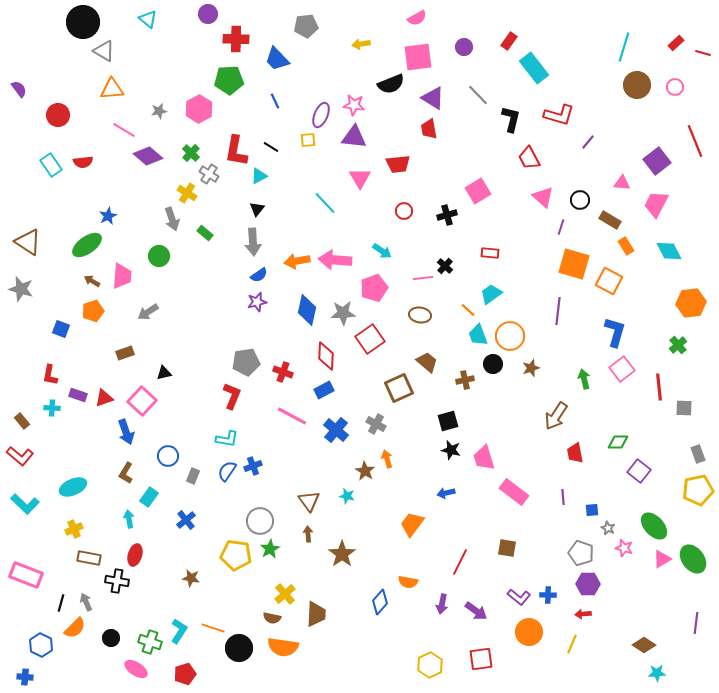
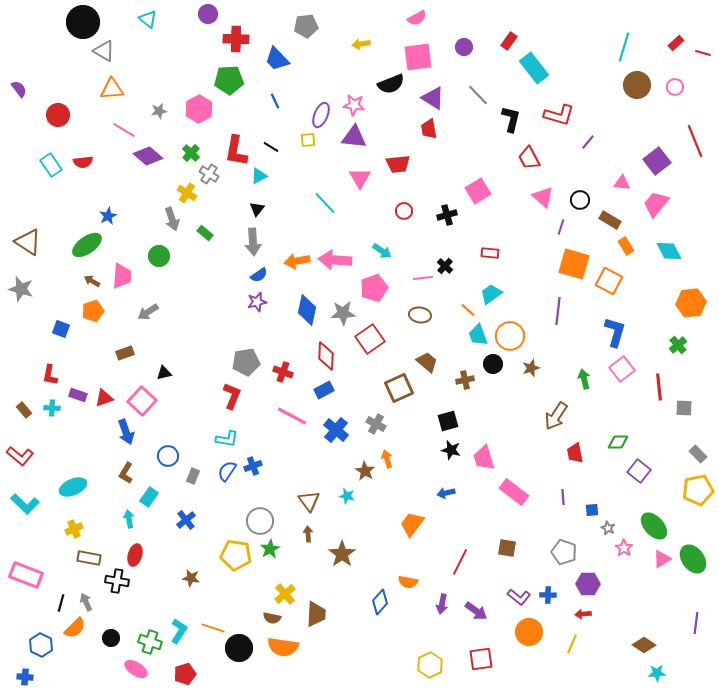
pink trapezoid at (656, 204): rotated 12 degrees clockwise
brown rectangle at (22, 421): moved 2 px right, 11 px up
gray rectangle at (698, 454): rotated 24 degrees counterclockwise
pink star at (624, 548): rotated 18 degrees clockwise
gray pentagon at (581, 553): moved 17 px left, 1 px up
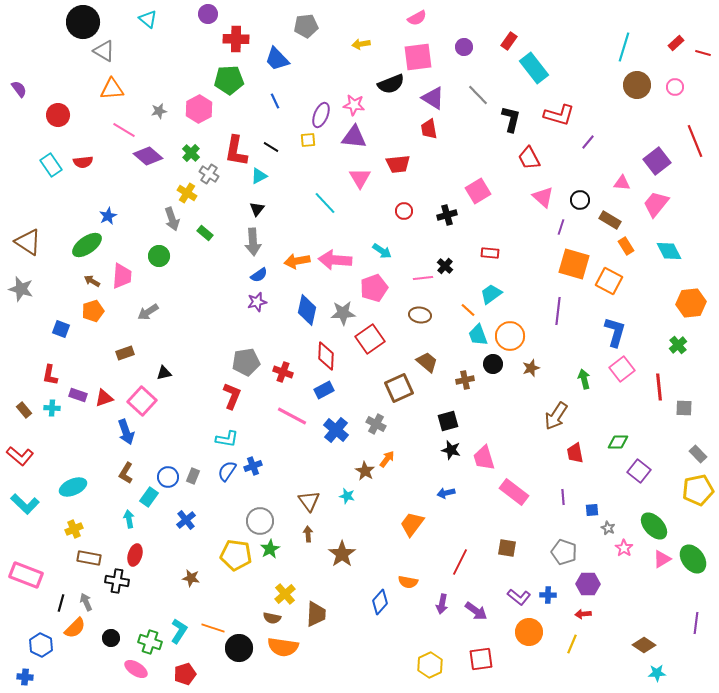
blue circle at (168, 456): moved 21 px down
orange arrow at (387, 459): rotated 54 degrees clockwise
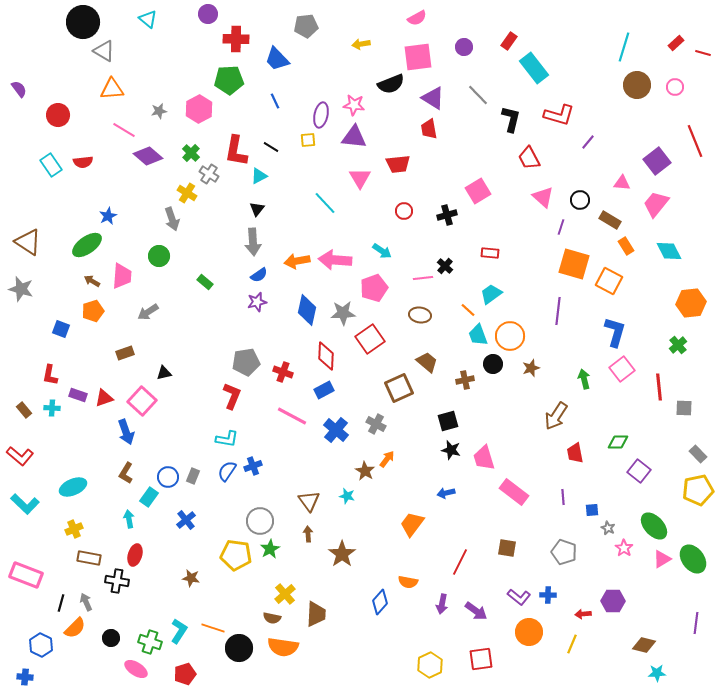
purple ellipse at (321, 115): rotated 10 degrees counterclockwise
green rectangle at (205, 233): moved 49 px down
purple hexagon at (588, 584): moved 25 px right, 17 px down
brown diamond at (644, 645): rotated 20 degrees counterclockwise
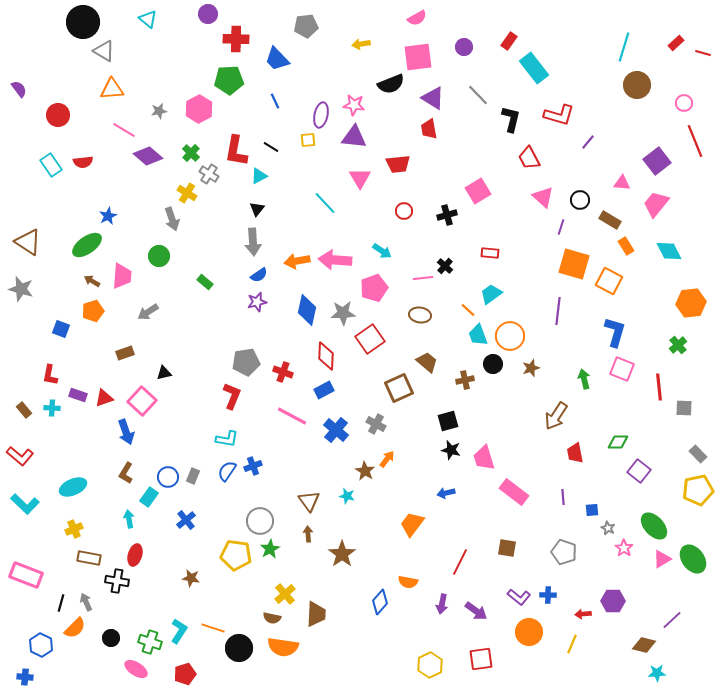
pink circle at (675, 87): moved 9 px right, 16 px down
pink square at (622, 369): rotated 30 degrees counterclockwise
purple line at (696, 623): moved 24 px left, 3 px up; rotated 40 degrees clockwise
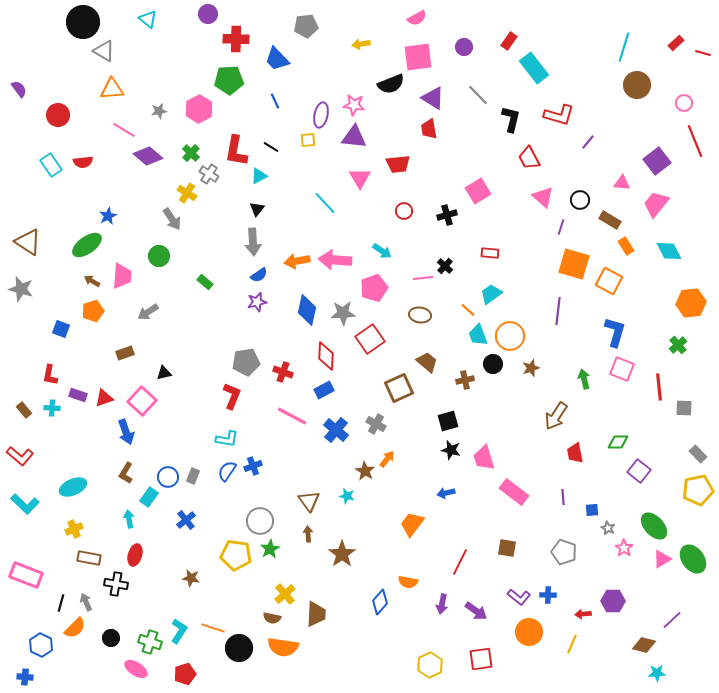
gray arrow at (172, 219): rotated 15 degrees counterclockwise
black cross at (117, 581): moved 1 px left, 3 px down
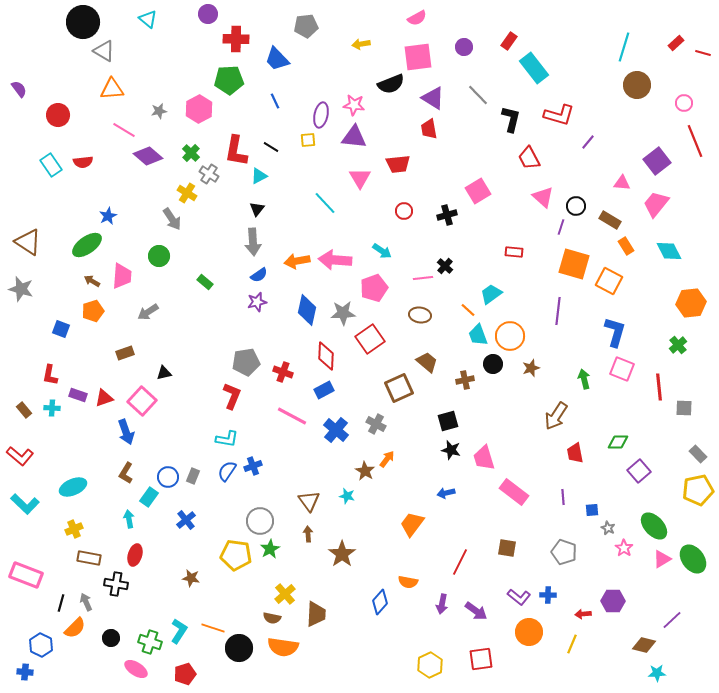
black circle at (580, 200): moved 4 px left, 6 px down
red rectangle at (490, 253): moved 24 px right, 1 px up
purple square at (639, 471): rotated 10 degrees clockwise
blue cross at (25, 677): moved 5 px up
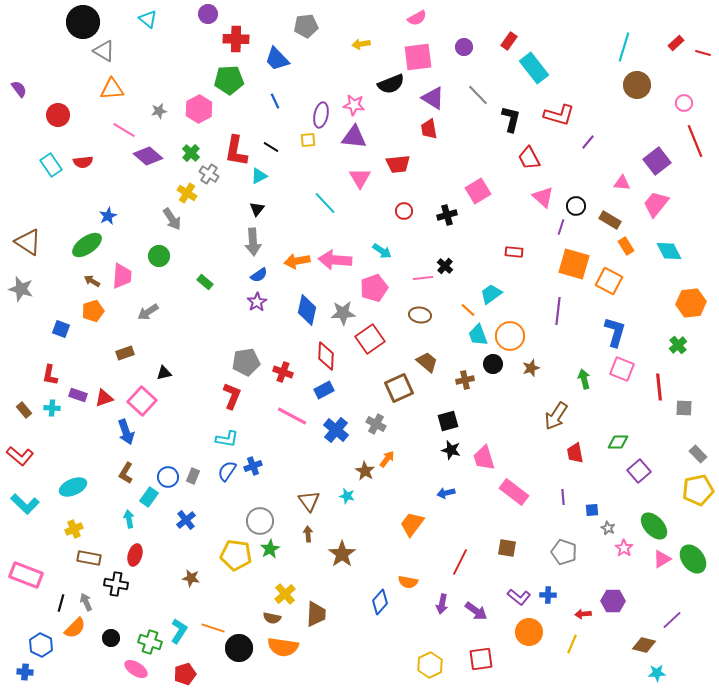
purple star at (257, 302): rotated 18 degrees counterclockwise
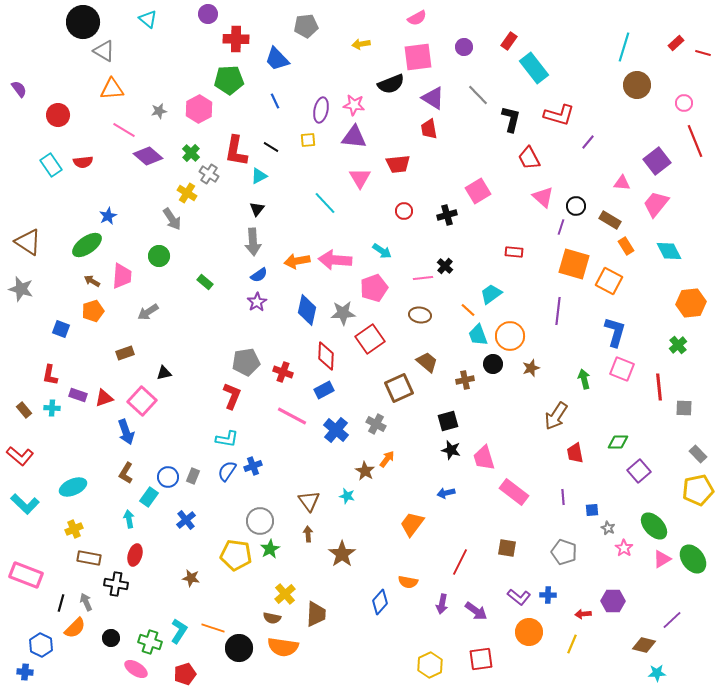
purple ellipse at (321, 115): moved 5 px up
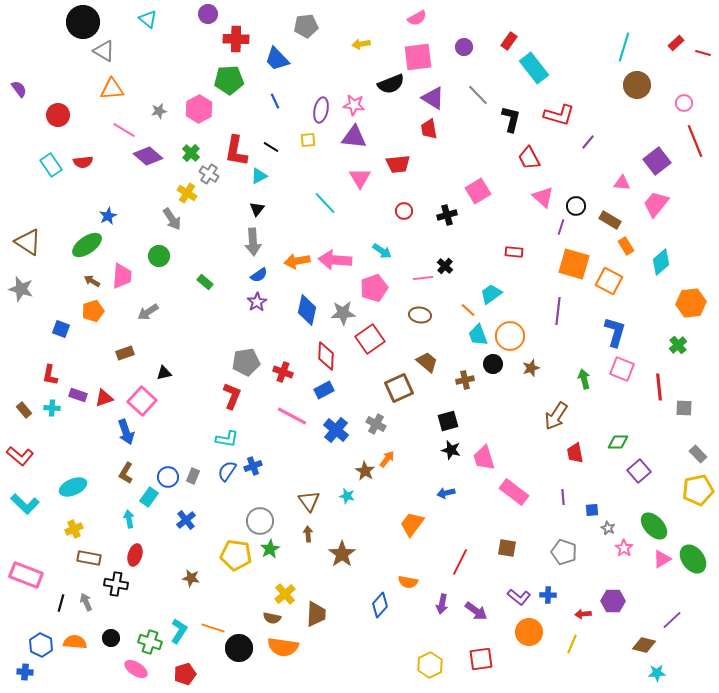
cyan diamond at (669, 251): moved 8 px left, 11 px down; rotated 76 degrees clockwise
blue diamond at (380, 602): moved 3 px down
orange semicircle at (75, 628): moved 14 px down; rotated 130 degrees counterclockwise
